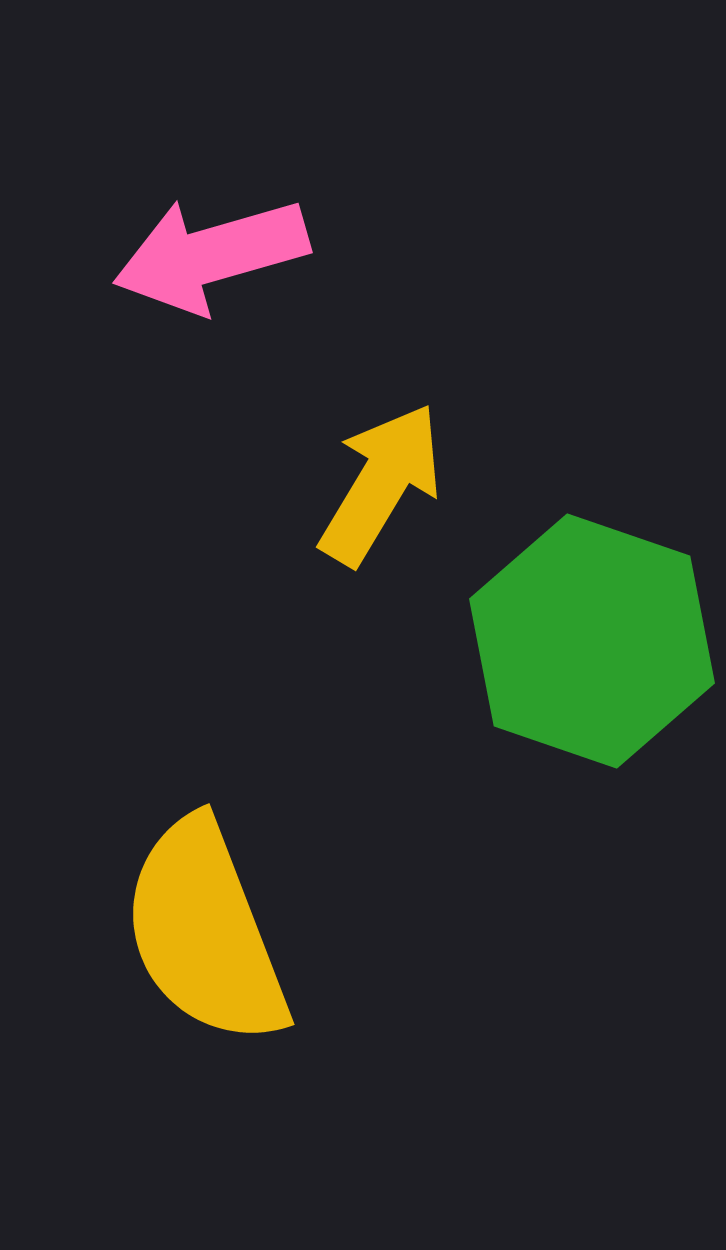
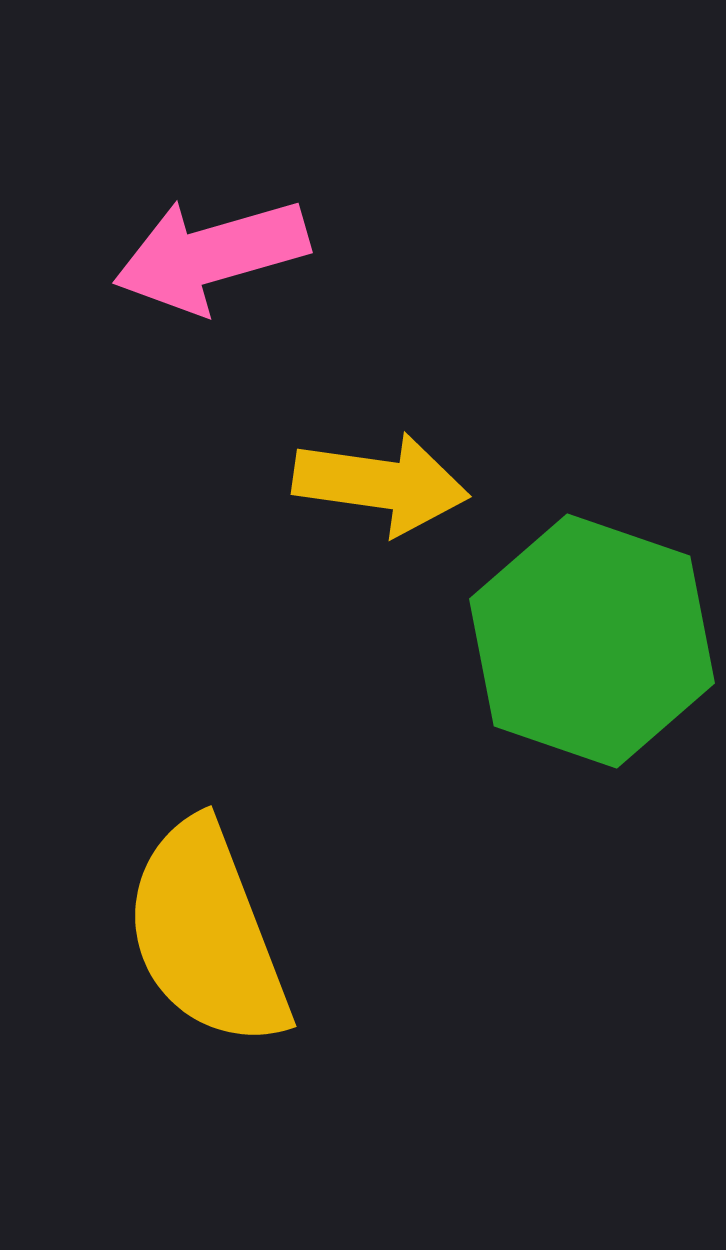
yellow arrow: rotated 67 degrees clockwise
yellow semicircle: moved 2 px right, 2 px down
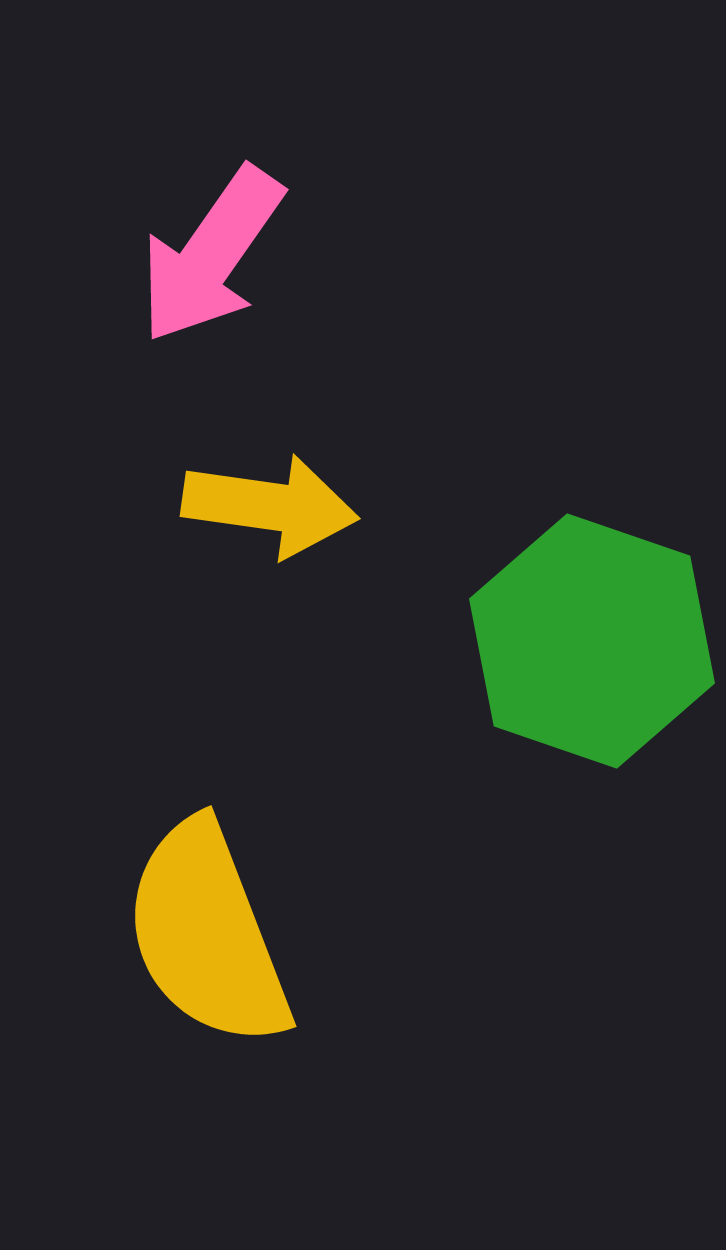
pink arrow: rotated 39 degrees counterclockwise
yellow arrow: moved 111 px left, 22 px down
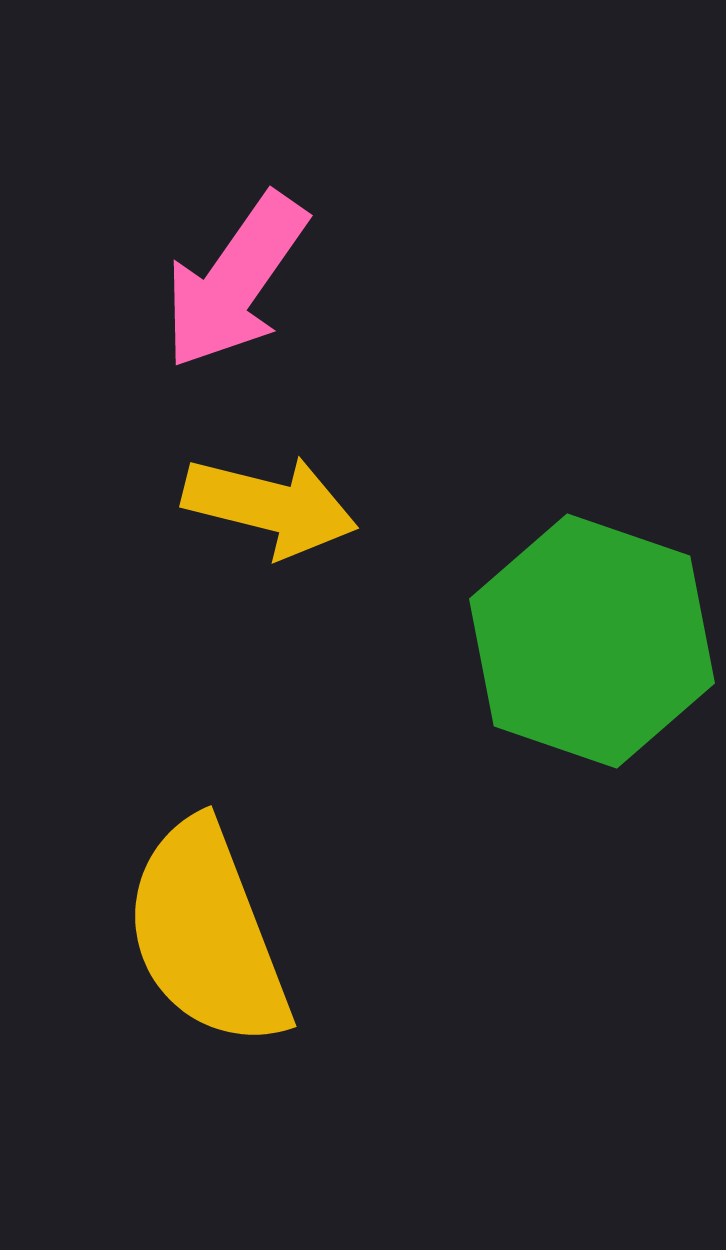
pink arrow: moved 24 px right, 26 px down
yellow arrow: rotated 6 degrees clockwise
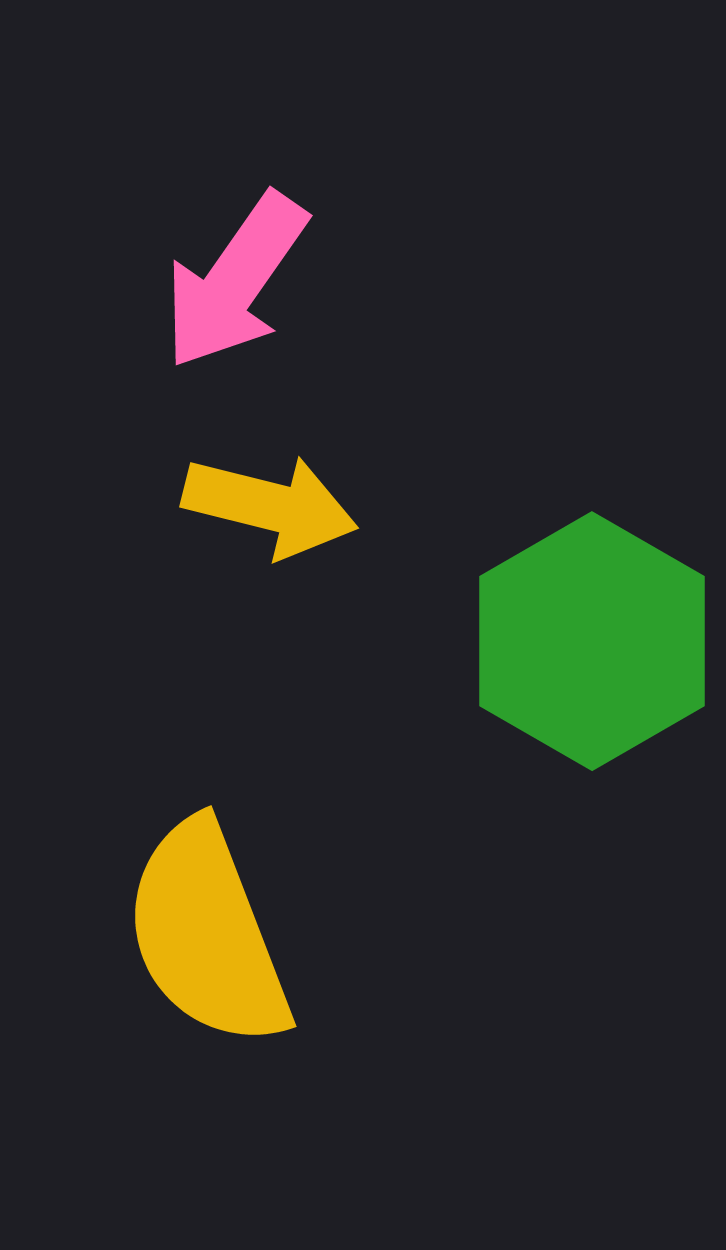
green hexagon: rotated 11 degrees clockwise
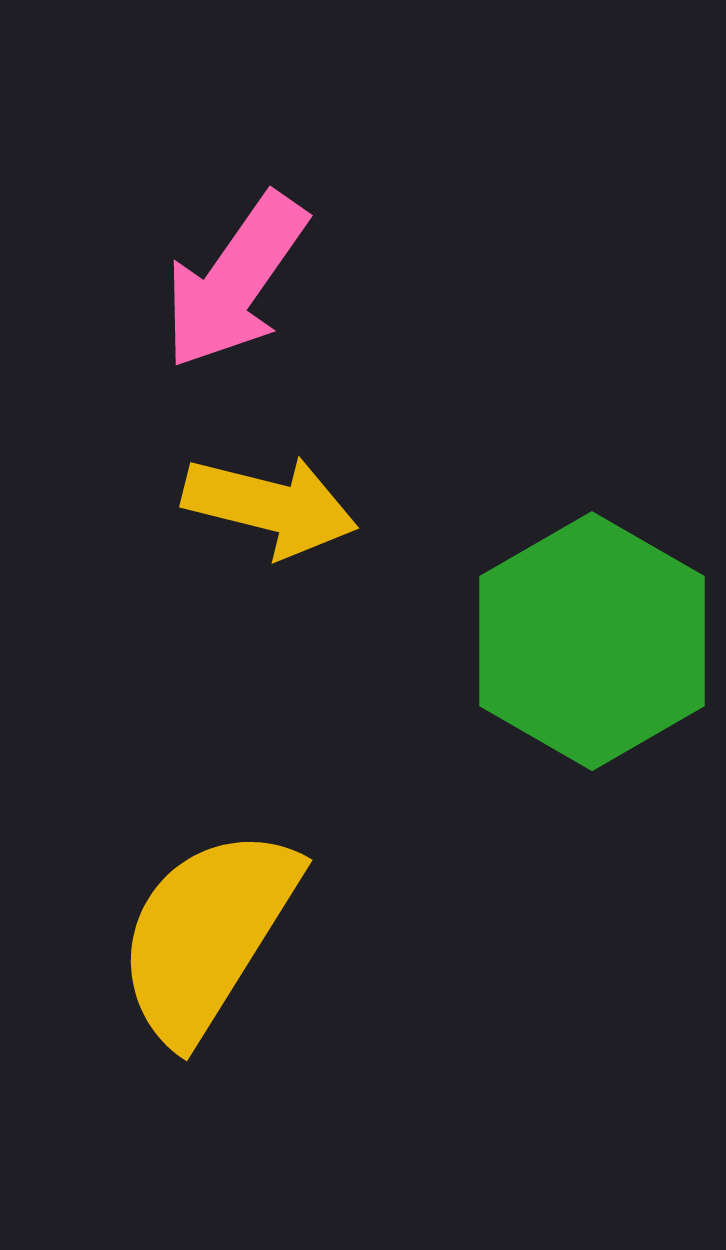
yellow semicircle: rotated 53 degrees clockwise
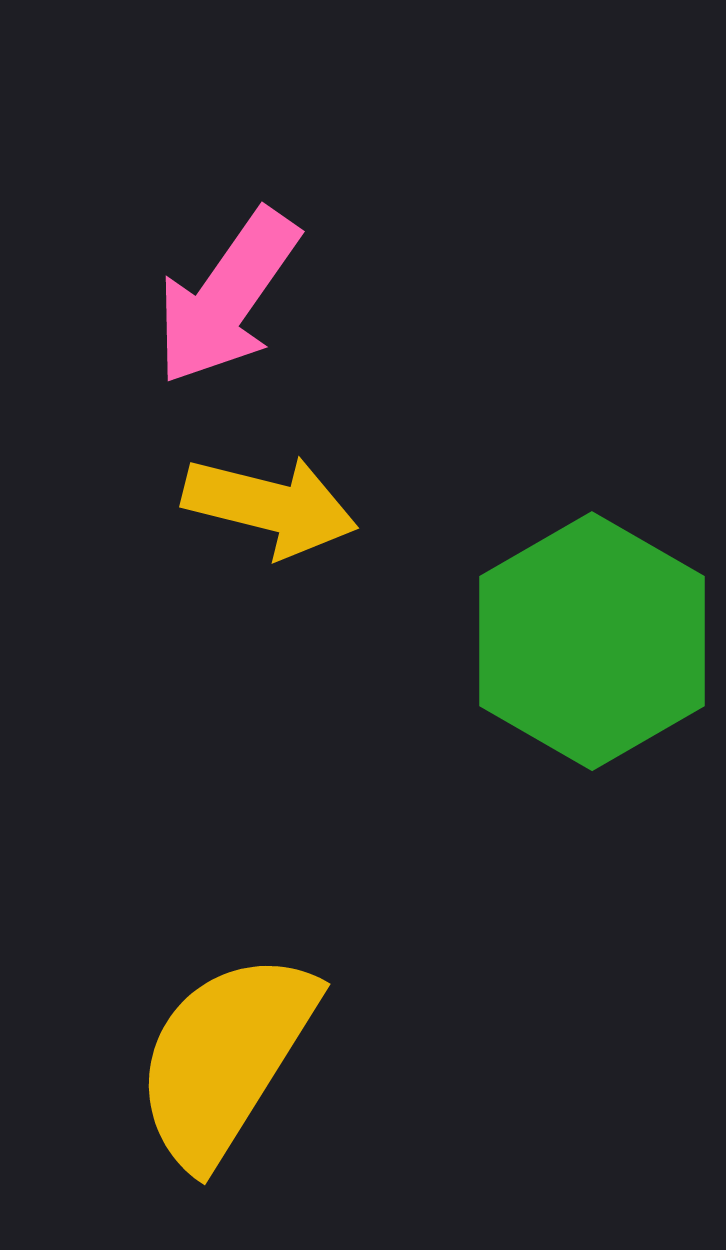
pink arrow: moved 8 px left, 16 px down
yellow semicircle: moved 18 px right, 124 px down
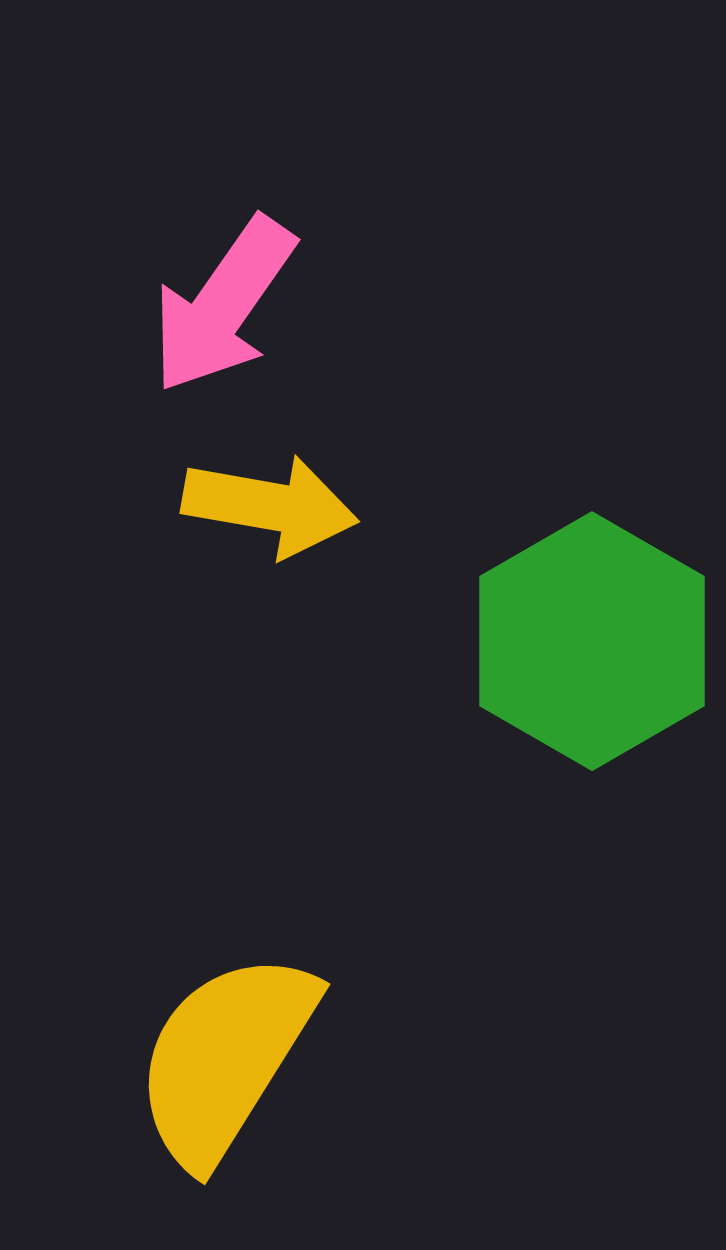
pink arrow: moved 4 px left, 8 px down
yellow arrow: rotated 4 degrees counterclockwise
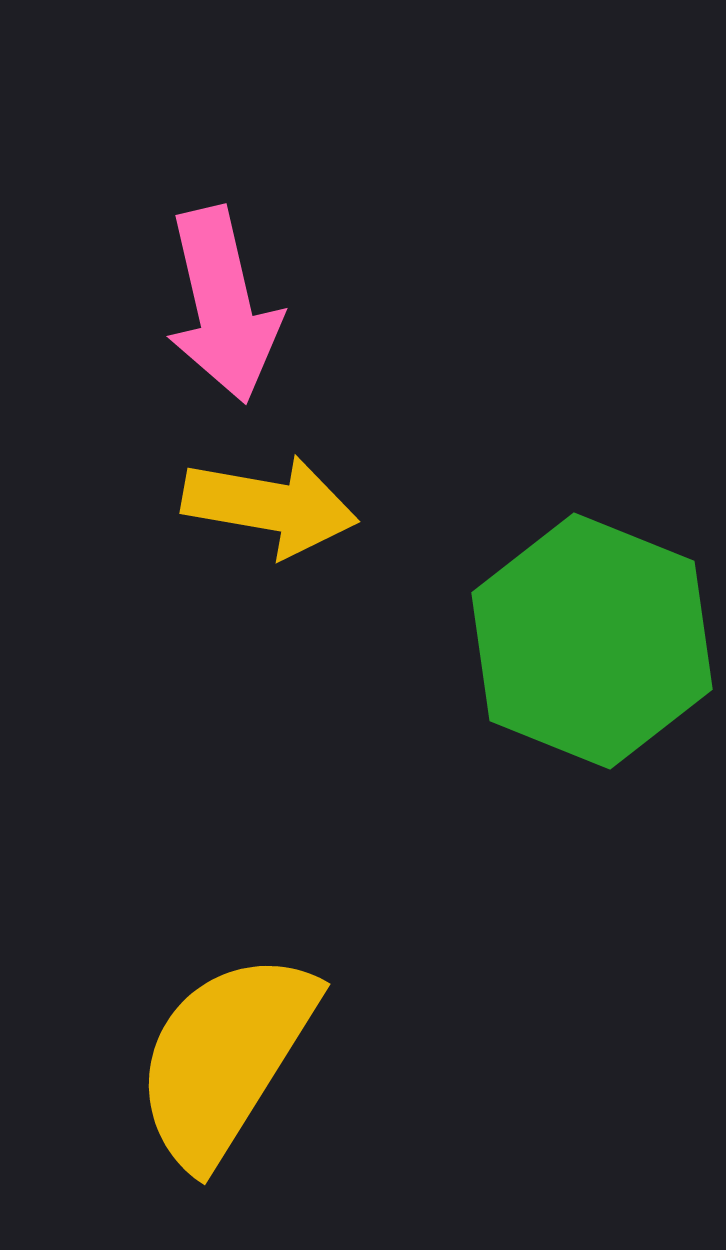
pink arrow: rotated 48 degrees counterclockwise
green hexagon: rotated 8 degrees counterclockwise
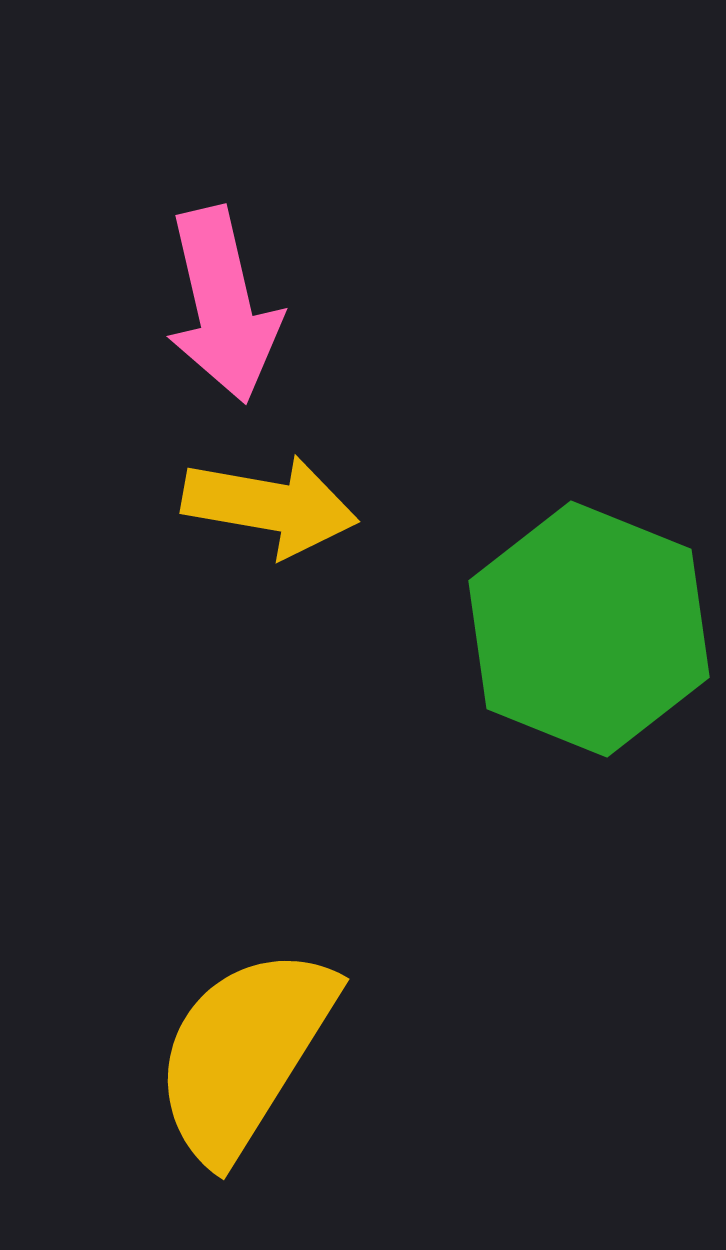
green hexagon: moved 3 px left, 12 px up
yellow semicircle: moved 19 px right, 5 px up
